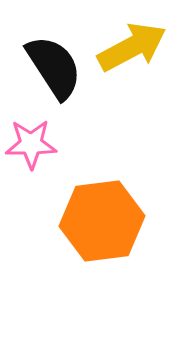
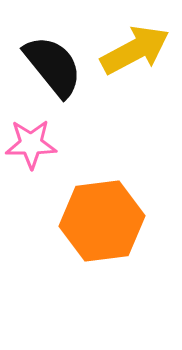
yellow arrow: moved 3 px right, 3 px down
black semicircle: moved 1 px left, 1 px up; rotated 6 degrees counterclockwise
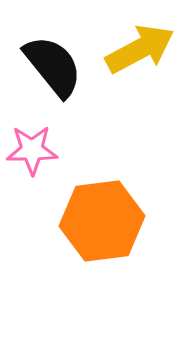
yellow arrow: moved 5 px right, 1 px up
pink star: moved 1 px right, 6 px down
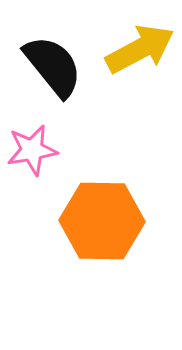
pink star: rotated 9 degrees counterclockwise
orange hexagon: rotated 8 degrees clockwise
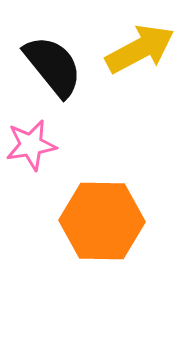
pink star: moved 1 px left, 5 px up
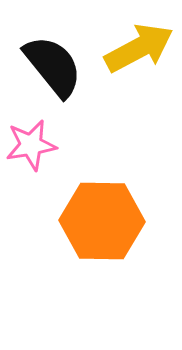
yellow arrow: moved 1 px left, 1 px up
